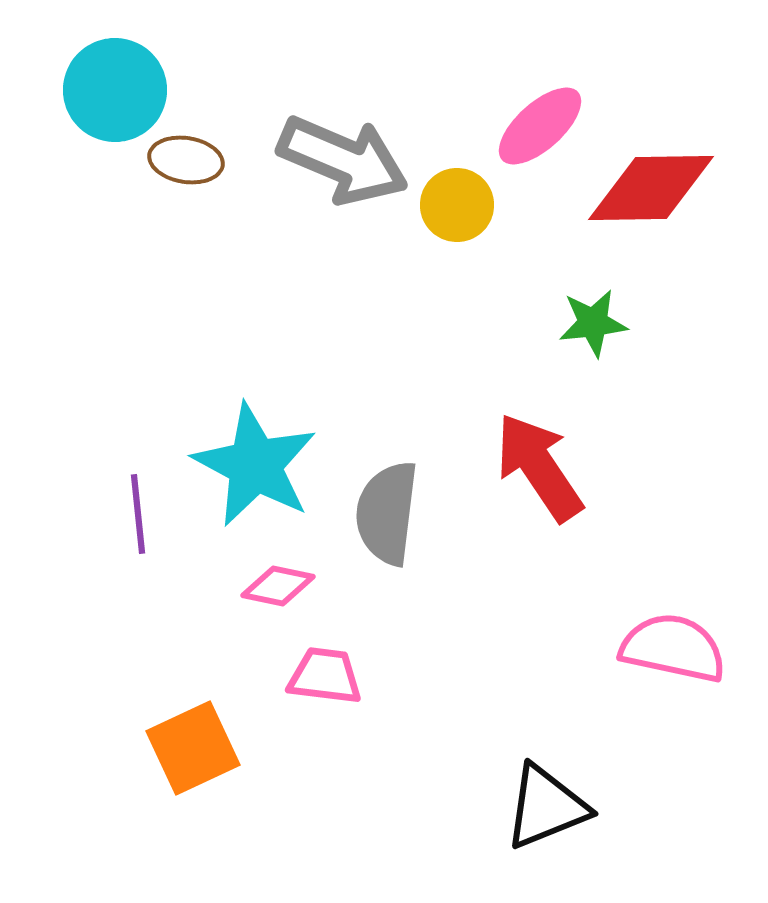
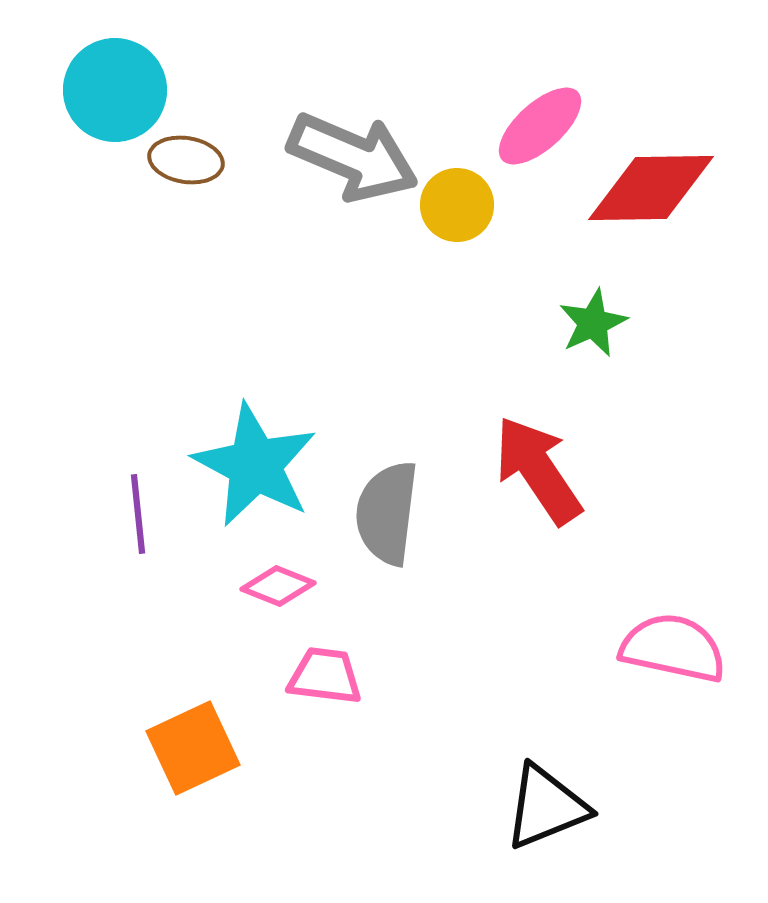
gray arrow: moved 10 px right, 3 px up
green star: rotated 18 degrees counterclockwise
red arrow: moved 1 px left, 3 px down
pink diamond: rotated 10 degrees clockwise
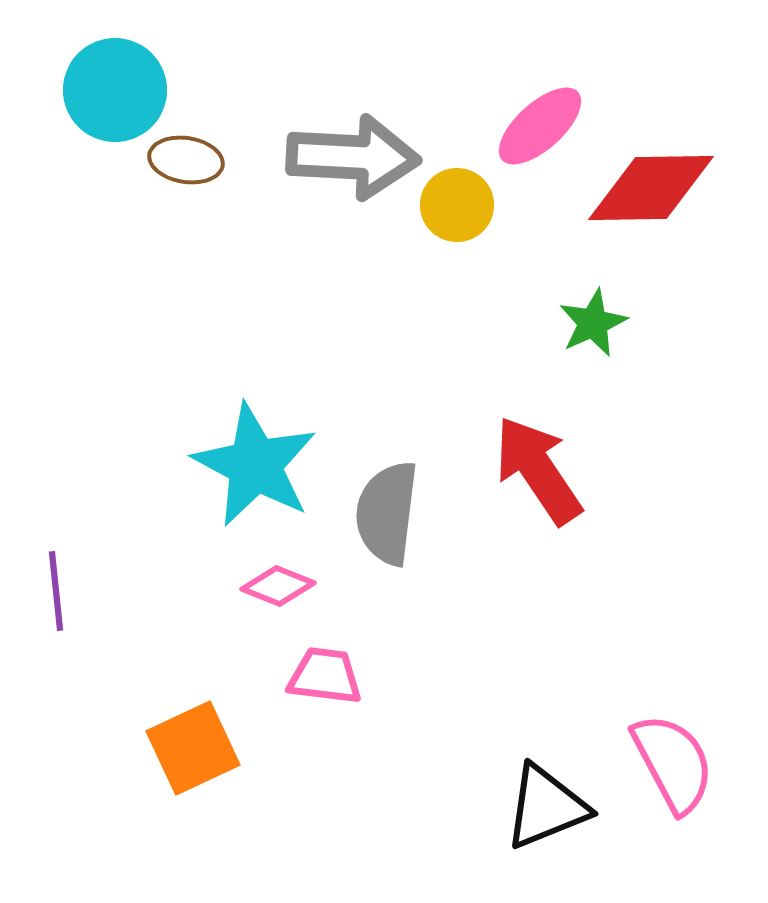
gray arrow: rotated 20 degrees counterclockwise
purple line: moved 82 px left, 77 px down
pink semicircle: moved 115 px down; rotated 50 degrees clockwise
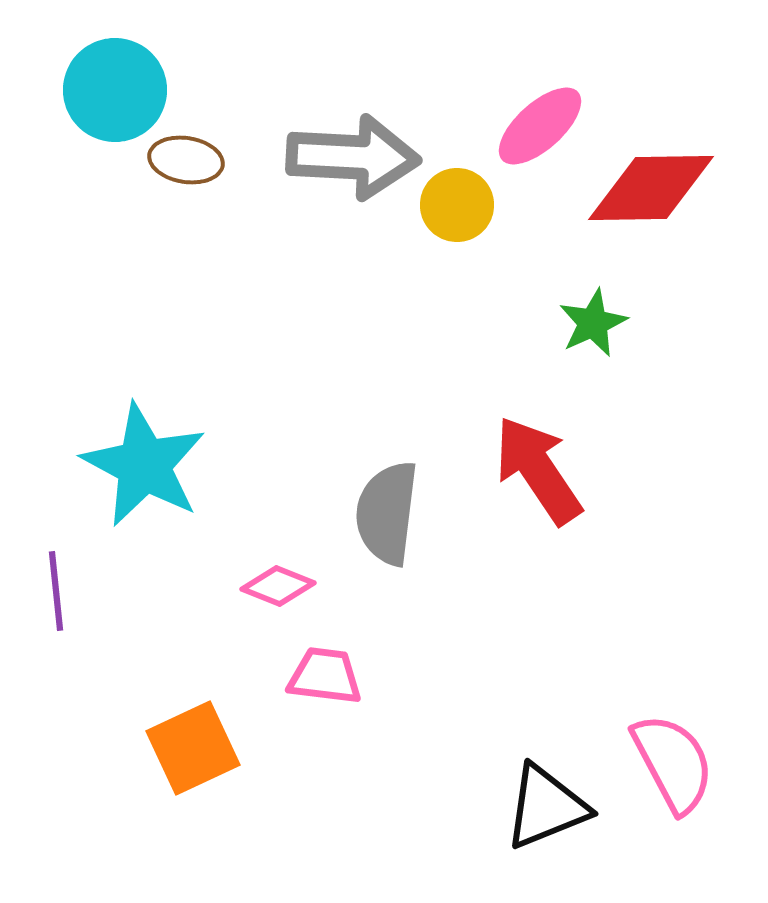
cyan star: moved 111 px left
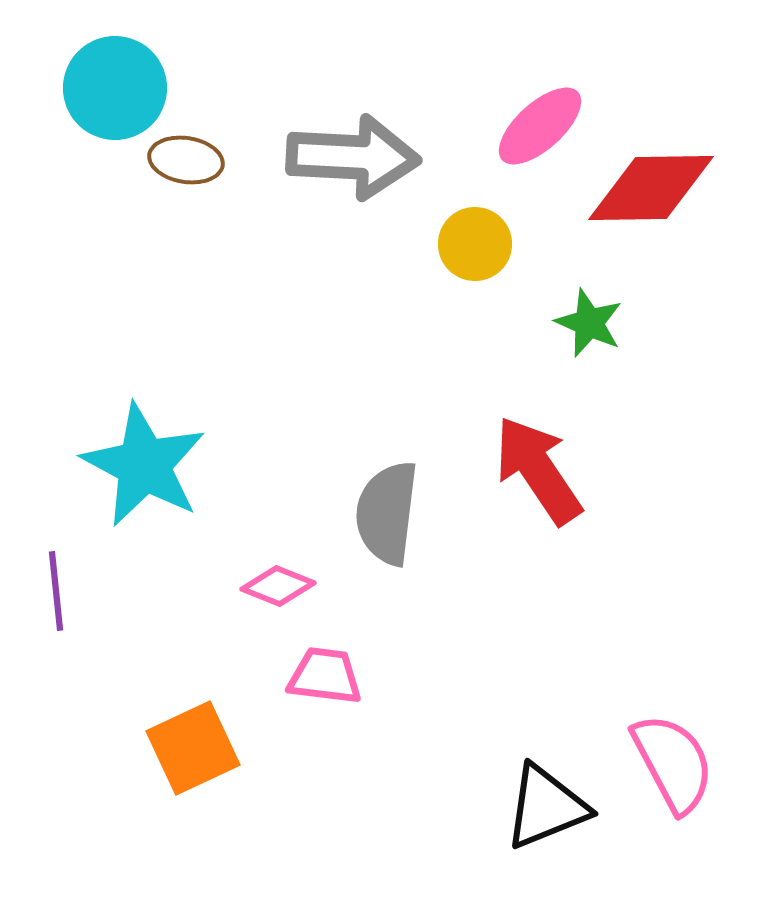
cyan circle: moved 2 px up
yellow circle: moved 18 px right, 39 px down
green star: moved 4 px left; rotated 24 degrees counterclockwise
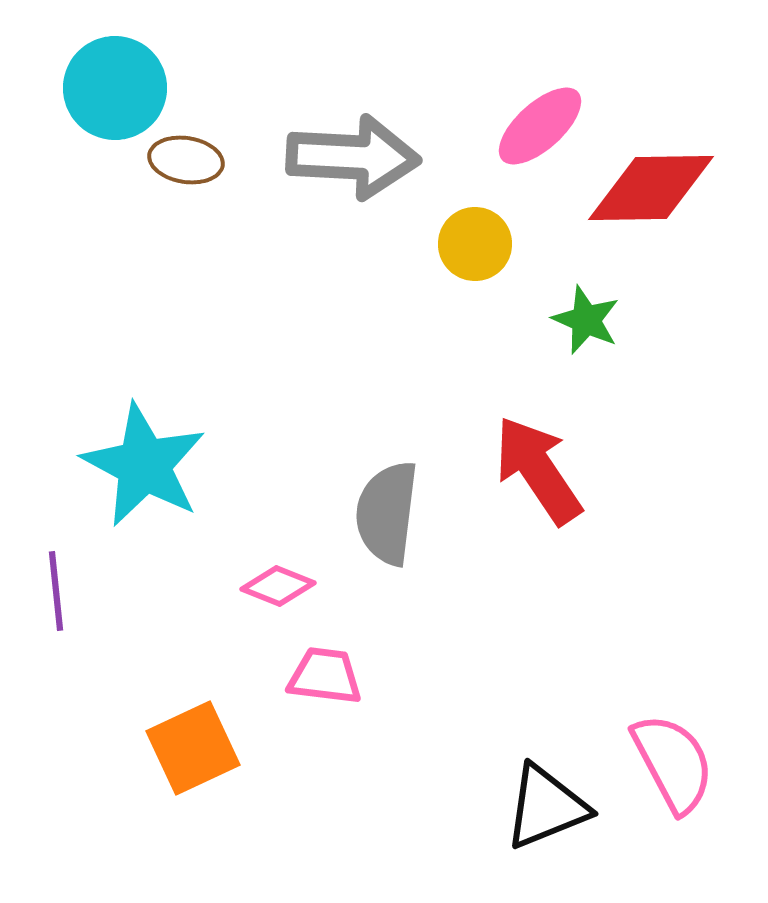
green star: moved 3 px left, 3 px up
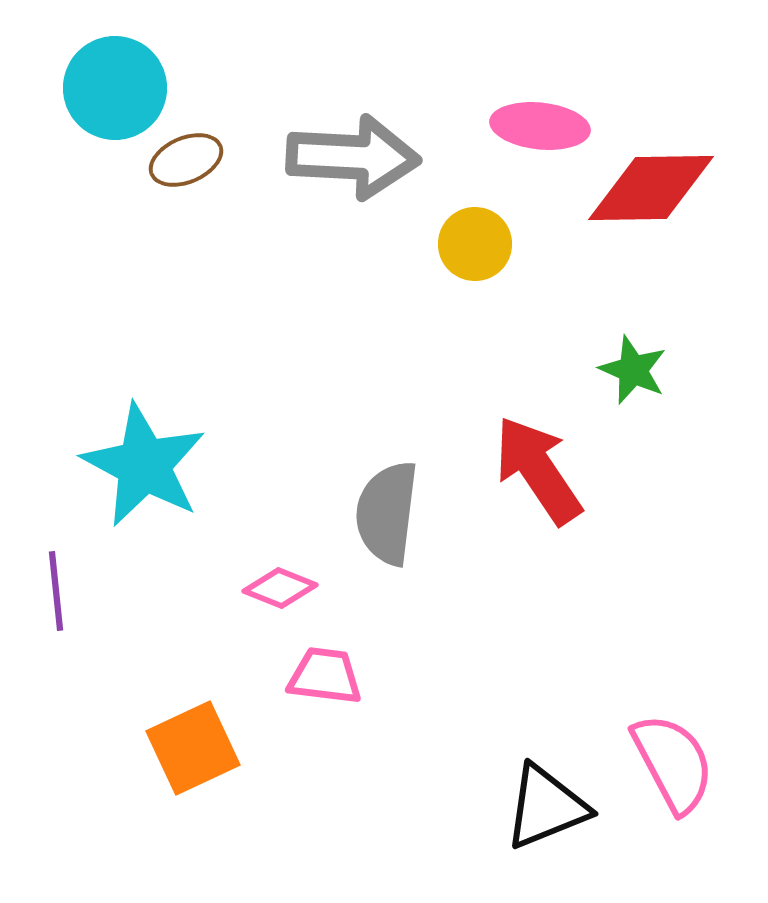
pink ellipse: rotated 48 degrees clockwise
brown ellipse: rotated 32 degrees counterclockwise
green star: moved 47 px right, 50 px down
pink diamond: moved 2 px right, 2 px down
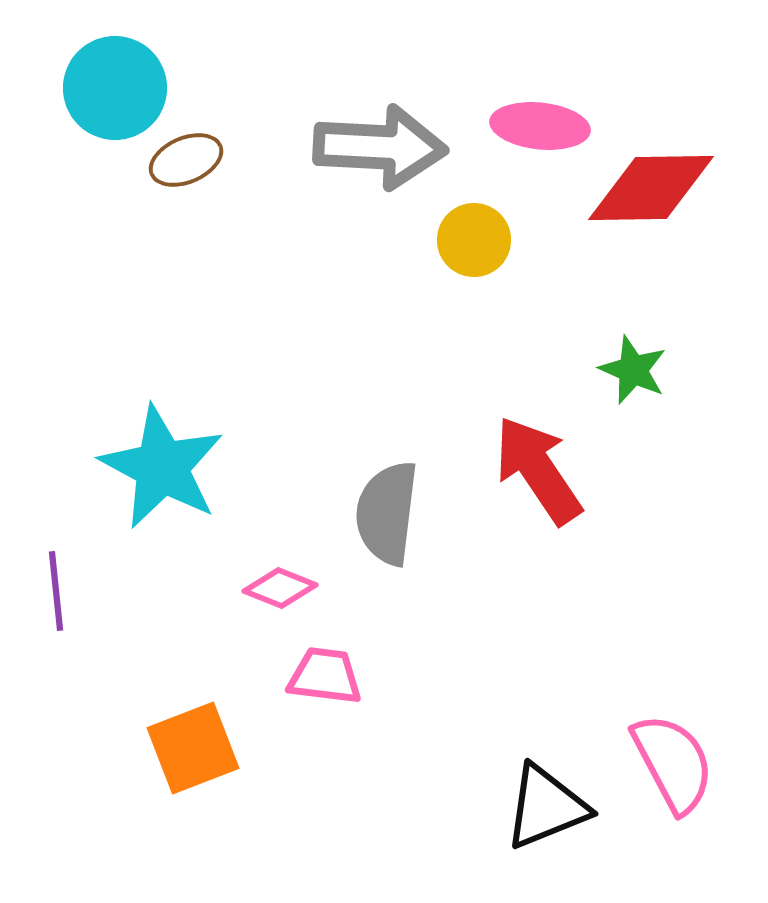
gray arrow: moved 27 px right, 10 px up
yellow circle: moved 1 px left, 4 px up
cyan star: moved 18 px right, 2 px down
orange square: rotated 4 degrees clockwise
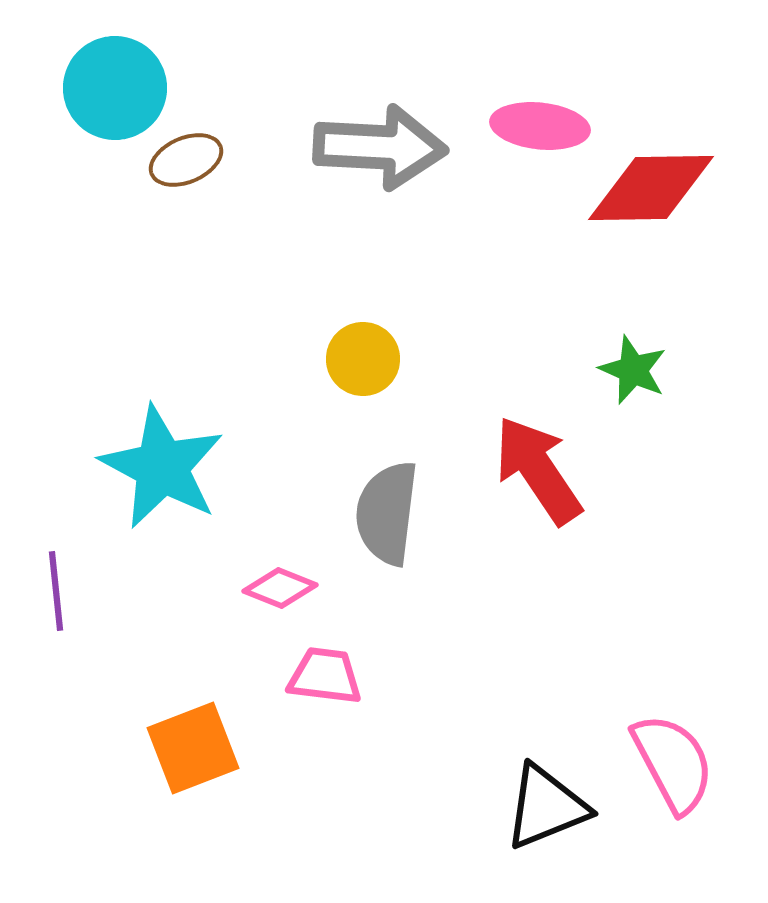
yellow circle: moved 111 px left, 119 px down
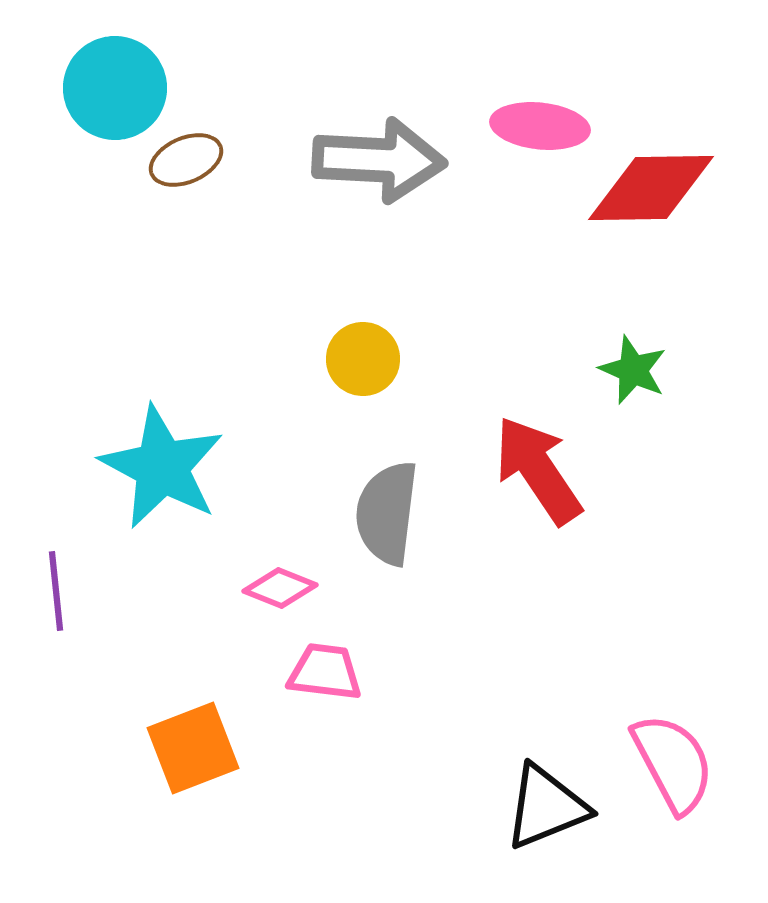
gray arrow: moved 1 px left, 13 px down
pink trapezoid: moved 4 px up
